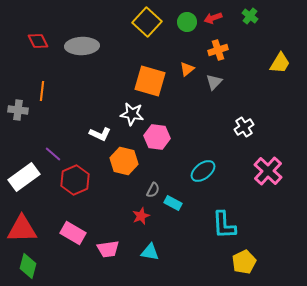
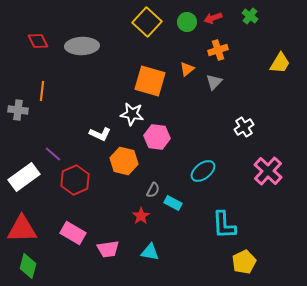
red star: rotated 12 degrees counterclockwise
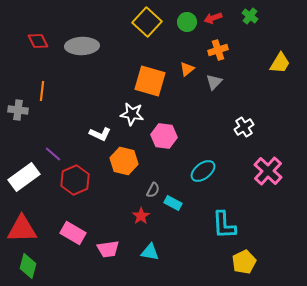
pink hexagon: moved 7 px right, 1 px up
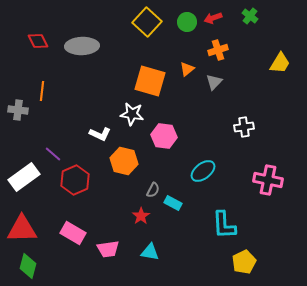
white cross: rotated 24 degrees clockwise
pink cross: moved 9 px down; rotated 32 degrees counterclockwise
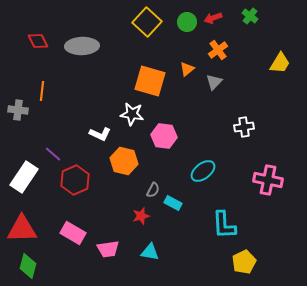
orange cross: rotated 18 degrees counterclockwise
white rectangle: rotated 20 degrees counterclockwise
red star: rotated 18 degrees clockwise
